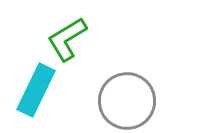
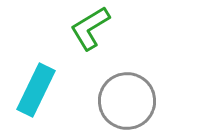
green L-shape: moved 23 px right, 11 px up
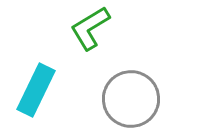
gray circle: moved 4 px right, 2 px up
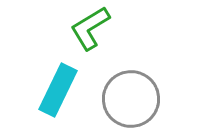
cyan rectangle: moved 22 px right
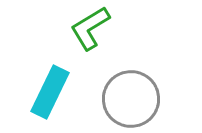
cyan rectangle: moved 8 px left, 2 px down
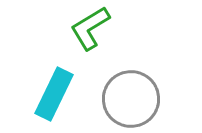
cyan rectangle: moved 4 px right, 2 px down
